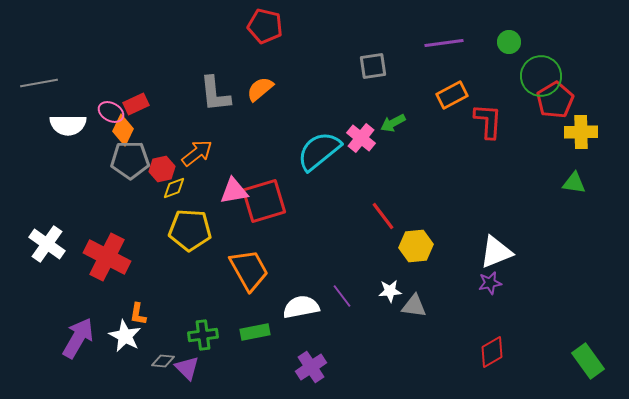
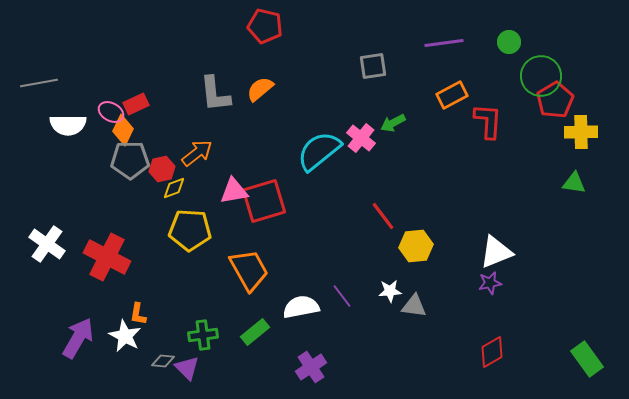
green rectangle at (255, 332): rotated 28 degrees counterclockwise
green rectangle at (588, 361): moved 1 px left, 2 px up
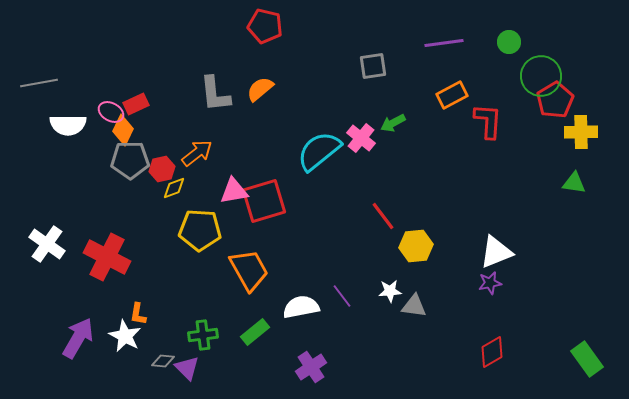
yellow pentagon at (190, 230): moved 10 px right
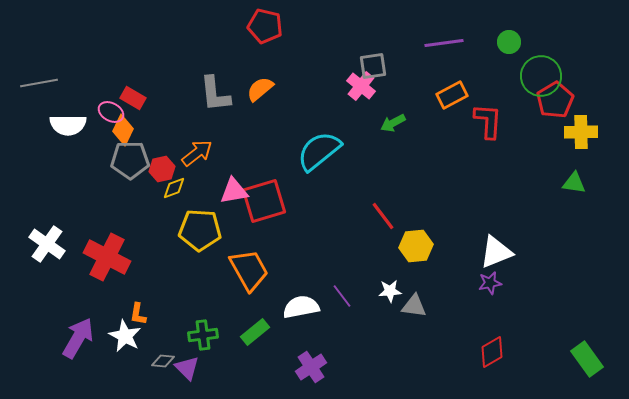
red rectangle at (136, 104): moved 3 px left, 6 px up; rotated 55 degrees clockwise
pink cross at (361, 138): moved 52 px up
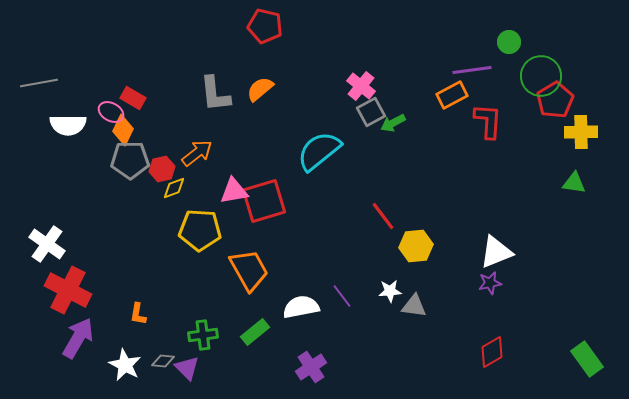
purple line at (444, 43): moved 28 px right, 27 px down
gray square at (373, 66): moved 2 px left, 46 px down; rotated 20 degrees counterclockwise
red cross at (107, 257): moved 39 px left, 33 px down
white star at (125, 336): moved 29 px down
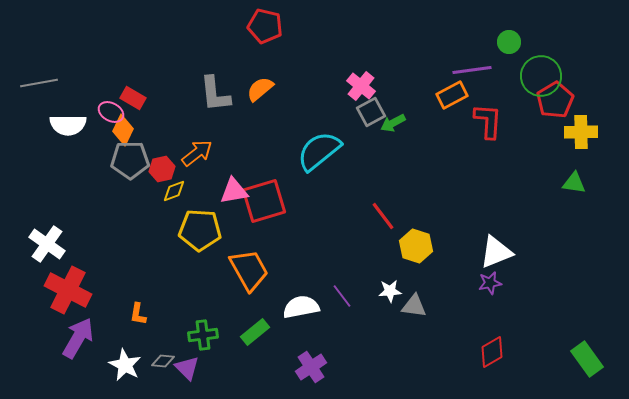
yellow diamond at (174, 188): moved 3 px down
yellow hexagon at (416, 246): rotated 24 degrees clockwise
